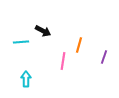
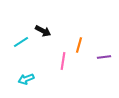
cyan line: rotated 28 degrees counterclockwise
purple line: rotated 64 degrees clockwise
cyan arrow: rotated 112 degrees counterclockwise
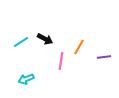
black arrow: moved 2 px right, 8 px down
orange line: moved 2 px down; rotated 14 degrees clockwise
pink line: moved 2 px left
